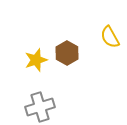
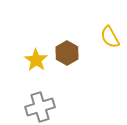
yellow star: rotated 20 degrees counterclockwise
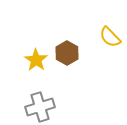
yellow semicircle: rotated 15 degrees counterclockwise
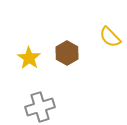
yellow star: moved 7 px left, 2 px up
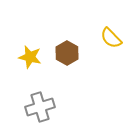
yellow semicircle: moved 1 px right, 1 px down
yellow star: moved 1 px right, 1 px up; rotated 20 degrees counterclockwise
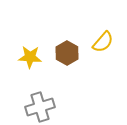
yellow semicircle: moved 8 px left, 4 px down; rotated 95 degrees counterclockwise
yellow star: rotated 10 degrees counterclockwise
